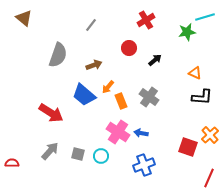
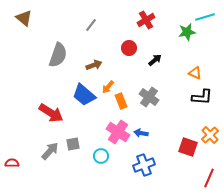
gray square: moved 5 px left, 10 px up; rotated 24 degrees counterclockwise
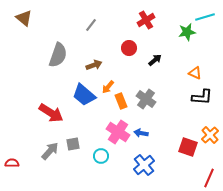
gray cross: moved 3 px left, 2 px down
blue cross: rotated 20 degrees counterclockwise
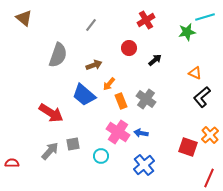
orange arrow: moved 1 px right, 3 px up
black L-shape: rotated 135 degrees clockwise
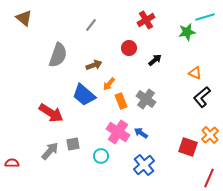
blue arrow: rotated 24 degrees clockwise
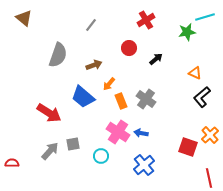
black arrow: moved 1 px right, 1 px up
blue trapezoid: moved 1 px left, 2 px down
red arrow: moved 2 px left
blue arrow: rotated 24 degrees counterclockwise
red line: rotated 36 degrees counterclockwise
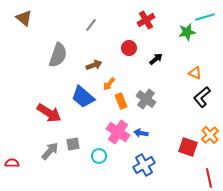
cyan circle: moved 2 px left
blue cross: rotated 10 degrees clockwise
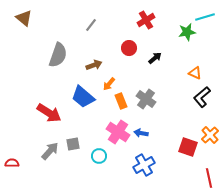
black arrow: moved 1 px left, 1 px up
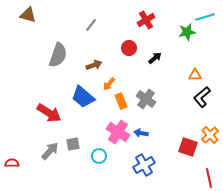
brown triangle: moved 4 px right, 3 px up; rotated 24 degrees counterclockwise
orange triangle: moved 2 px down; rotated 24 degrees counterclockwise
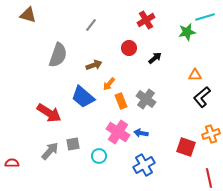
orange cross: moved 1 px right, 1 px up; rotated 24 degrees clockwise
red square: moved 2 px left
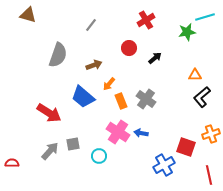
blue cross: moved 20 px right
red line: moved 3 px up
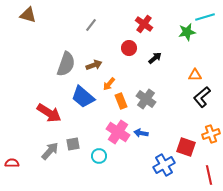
red cross: moved 2 px left, 4 px down; rotated 24 degrees counterclockwise
gray semicircle: moved 8 px right, 9 px down
